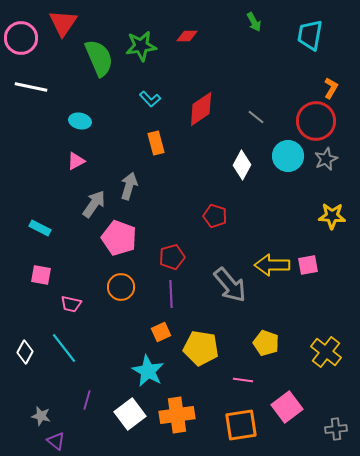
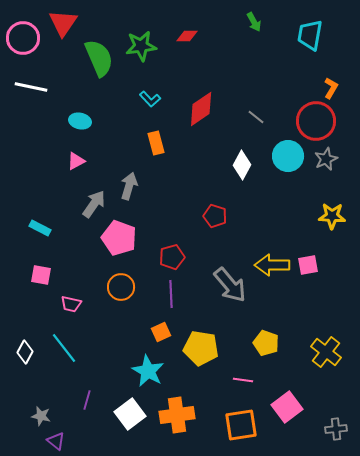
pink circle at (21, 38): moved 2 px right
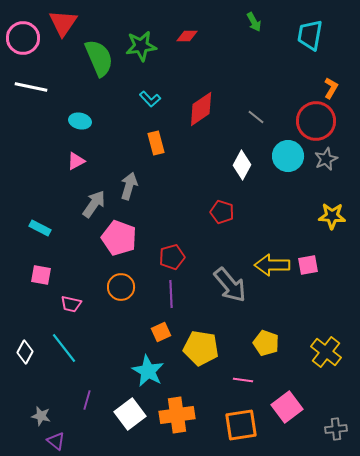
red pentagon at (215, 216): moved 7 px right, 4 px up
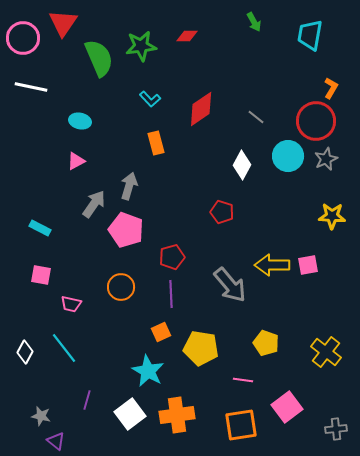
pink pentagon at (119, 238): moved 7 px right, 8 px up
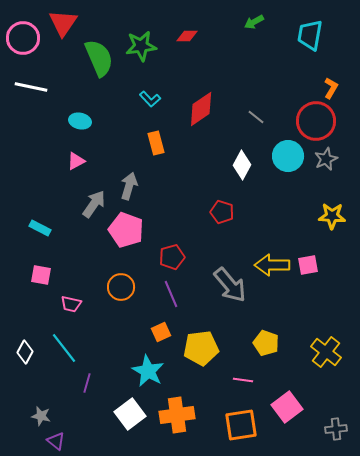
green arrow at (254, 22): rotated 90 degrees clockwise
purple line at (171, 294): rotated 20 degrees counterclockwise
yellow pentagon at (201, 348): rotated 16 degrees counterclockwise
purple line at (87, 400): moved 17 px up
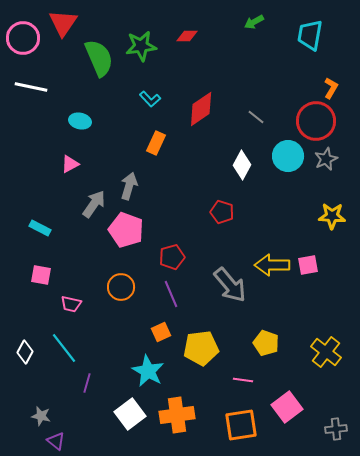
orange rectangle at (156, 143): rotated 40 degrees clockwise
pink triangle at (76, 161): moved 6 px left, 3 px down
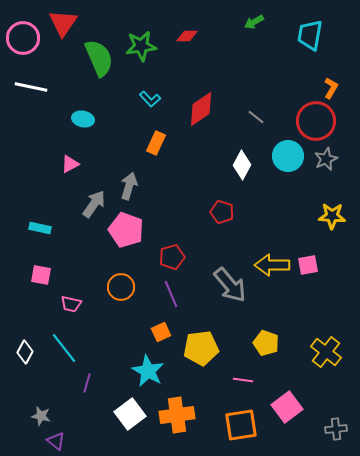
cyan ellipse at (80, 121): moved 3 px right, 2 px up
cyan rectangle at (40, 228): rotated 15 degrees counterclockwise
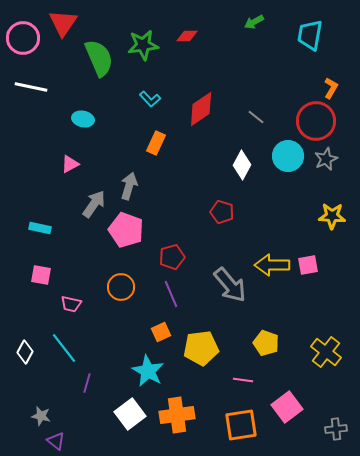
green star at (141, 46): moved 2 px right, 1 px up
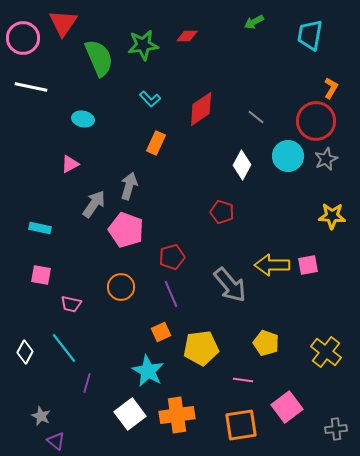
gray star at (41, 416): rotated 12 degrees clockwise
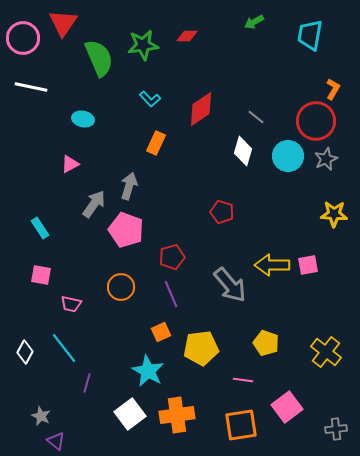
orange L-shape at (331, 88): moved 2 px right, 1 px down
white diamond at (242, 165): moved 1 px right, 14 px up; rotated 12 degrees counterclockwise
yellow star at (332, 216): moved 2 px right, 2 px up
cyan rectangle at (40, 228): rotated 45 degrees clockwise
